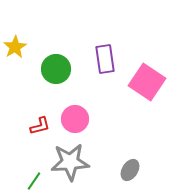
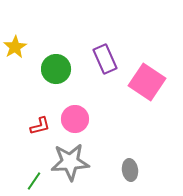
purple rectangle: rotated 16 degrees counterclockwise
gray ellipse: rotated 40 degrees counterclockwise
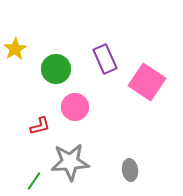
yellow star: moved 2 px down
pink circle: moved 12 px up
